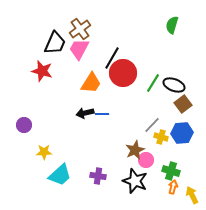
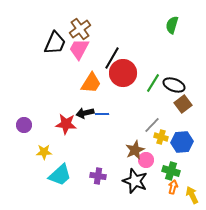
red star: moved 24 px right, 53 px down; rotated 10 degrees counterclockwise
blue hexagon: moved 9 px down
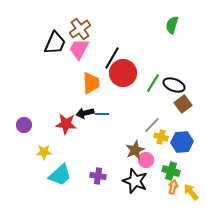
orange trapezoid: rotated 35 degrees counterclockwise
yellow arrow: moved 1 px left, 3 px up; rotated 12 degrees counterclockwise
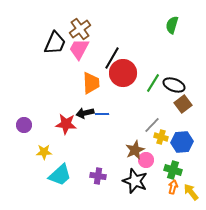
green cross: moved 2 px right, 1 px up
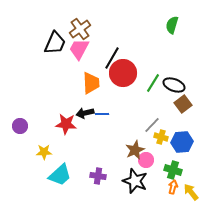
purple circle: moved 4 px left, 1 px down
